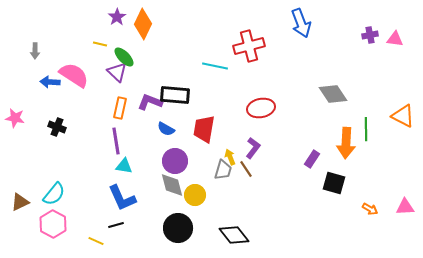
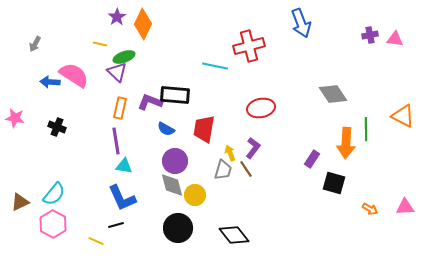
gray arrow at (35, 51): moved 7 px up; rotated 28 degrees clockwise
green ellipse at (124, 57): rotated 65 degrees counterclockwise
yellow arrow at (230, 157): moved 4 px up
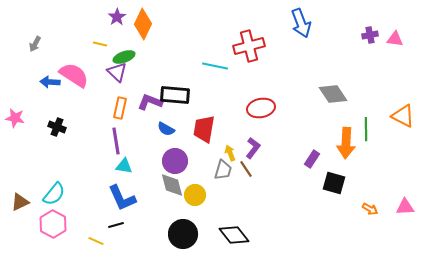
black circle at (178, 228): moved 5 px right, 6 px down
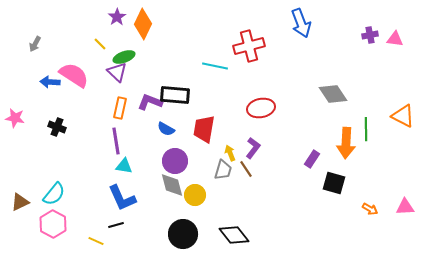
yellow line at (100, 44): rotated 32 degrees clockwise
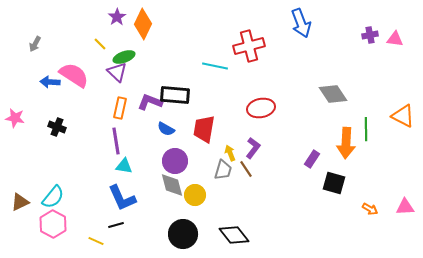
cyan semicircle at (54, 194): moved 1 px left, 3 px down
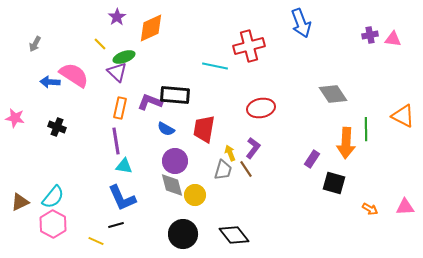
orange diamond at (143, 24): moved 8 px right, 4 px down; rotated 40 degrees clockwise
pink triangle at (395, 39): moved 2 px left
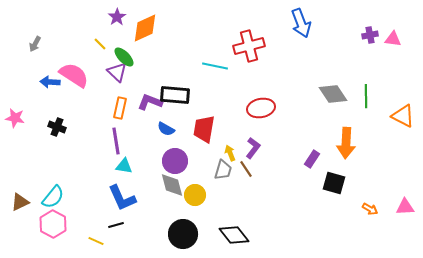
orange diamond at (151, 28): moved 6 px left
green ellipse at (124, 57): rotated 65 degrees clockwise
green line at (366, 129): moved 33 px up
